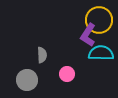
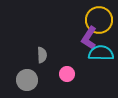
purple L-shape: moved 1 px right, 3 px down
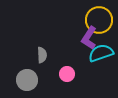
cyan semicircle: rotated 20 degrees counterclockwise
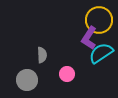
cyan semicircle: rotated 15 degrees counterclockwise
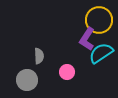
purple L-shape: moved 2 px left, 1 px down
gray semicircle: moved 3 px left, 1 px down
pink circle: moved 2 px up
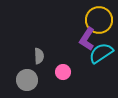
pink circle: moved 4 px left
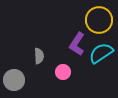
purple L-shape: moved 10 px left, 5 px down
gray circle: moved 13 px left
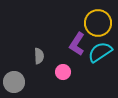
yellow circle: moved 1 px left, 3 px down
cyan semicircle: moved 1 px left, 1 px up
gray circle: moved 2 px down
